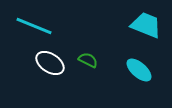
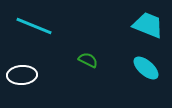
cyan trapezoid: moved 2 px right
white ellipse: moved 28 px left, 12 px down; rotated 36 degrees counterclockwise
cyan ellipse: moved 7 px right, 2 px up
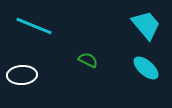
cyan trapezoid: moved 2 px left; rotated 28 degrees clockwise
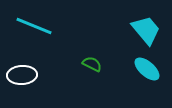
cyan trapezoid: moved 5 px down
green semicircle: moved 4 px right, 4 px down
cyan ellipse: moved 1 px right, 1 px down
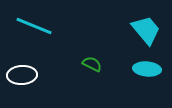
cyan ellipse: rotated 36 degrees counterclockwise
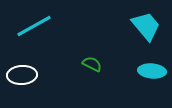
cyan line: rotated 51 degrees counterclockwise
cyan trapezoid: moved 4 px up
cyan ellipse: moved 5 px right, 2 px down
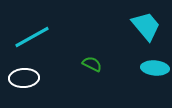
cyan line: moved 2 px left, 11 px down
cyan ellipse: moved 3 px right, 3 px up
white ellipse: moved 2 px right, 3 px down
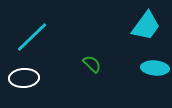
cyan trapezoid: rotated 76 degrees clockwise
cyan line: rotated 15 degrees counterclockwise
green semicircle: rotated 18 degrees clockwise
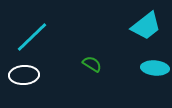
cyan trapezoid: rotated 16 degrees clockwise
green semicircle: rotated 12 degrees counterclockwise
white ellipse: moved 3 px up
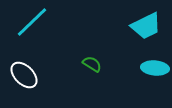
cyan trapezoid: rotated 12 degrees clockwise
cyan line: moved 15 px up
white ellipse: rotated 48 degrees clockwise
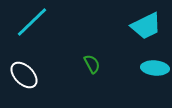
green semicircle: rotated 30 degrees clockwise
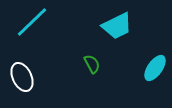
cyan trapezoid: moved 29 px left
cyan ellipse: rotated 60 degrees counterclockwise
white ellipse: moved 2 px left, 2 px down; rotated 20 degrees clockwise
